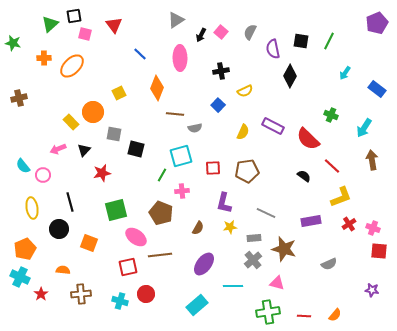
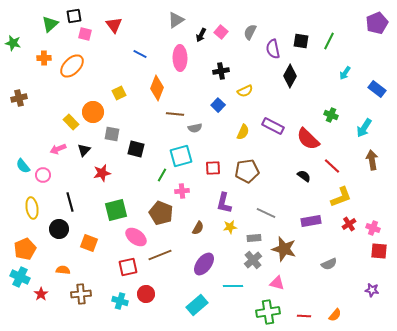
blue line at (140, 54): rotated 16 degrees counterclockwise
gray square at (114, 134): moved 2 px left
brown line at (160, 255): rotated 15 degrees counterclockwise
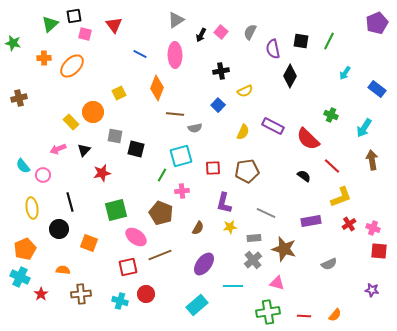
pink ellipse at (180, 58): moved 5 px left, 3 px up
gray square at (112, 134): moved 3 px right, 2 px down
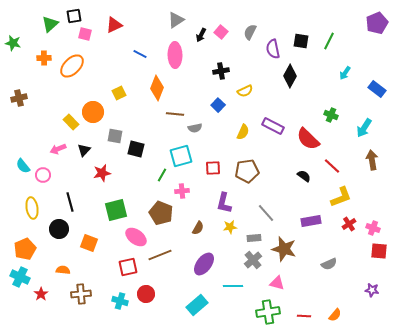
red triangle at (114, 25): rotated 42 degrees clockwise
gray line at (266, 213): rotated 24 degrees clockwise
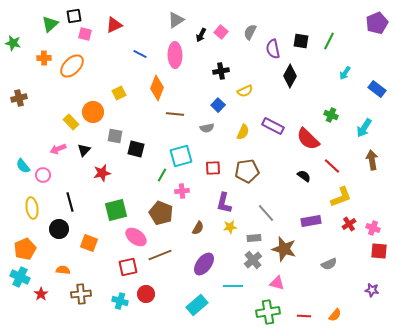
gray semicircle at (195, 128): moved 12 px right
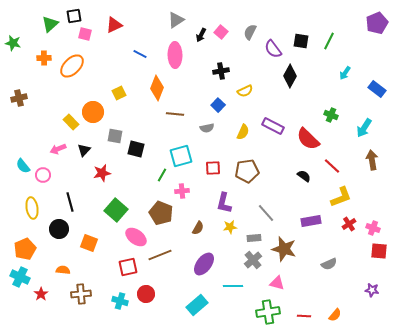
purple semicircle at (273, 49): rotated 24 degrees counterclockwise
green square at (116, 210): rotated 35 degrees counterclockwise
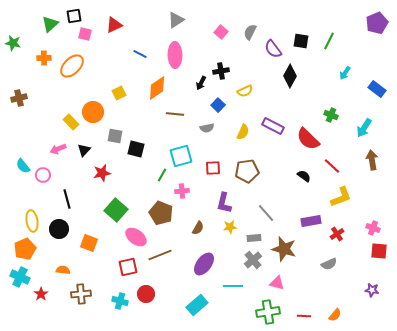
black arrow at (201, 35): moved 48 px down
orange diamond at (157, 88): rotated 35 degrees clockwise
black line at (70, 202): moved 3 px left, 3 px up
yellow ellipse at (32, 208): moved 13 px down
red cross at (349, 224): moved 12 px left, 10 px down
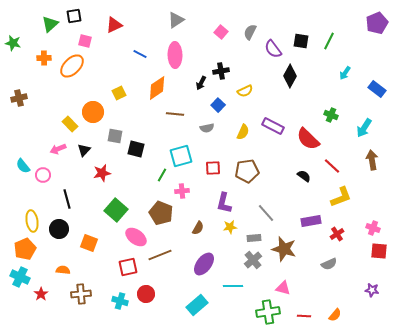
pink square at (85, 34): moved 7 px down
yellow rectangle at (71, 122): moved 1 px left, 2 px down
pink triangle at (277, 283): moved 6 px right, 5 px down
